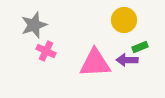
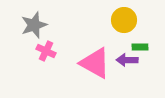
green rectangle: rotated 21 degrees clockwise
pink triangle: rotated 32 degrees clockwise
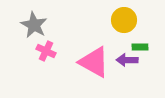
gray star: rotated 24 degrees counterclockwise
pink triangle: moved 1 px left, 1 px up
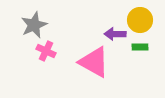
yellow circle: moved 16 px right
gray star: rotated 20 degrees clockwise
purple arrow: moved 12 px left, 26 px up
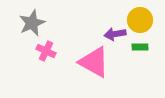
gray star: moved 2 px left, 2 px up
purple arrow: rotated 10 degrees counterclockwise
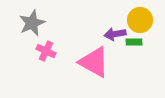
green rectangle: moved 6 px left, 5 px up
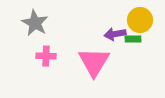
gray star: moved 3 px right; rotated 20 degrees counterclockwise
green rectangle: moved 1 px left, 3 px up
pink cross: moved 5 px down; rotated 24 degrees counterclockwise
pink triangle: rotated 32 degrees clockwise
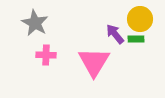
yellow circle: moved 1 px up
purple arrow: rotated 60 degrees clockwise
green rectangle: moved 3 px right
pink cross: moved 1 px up
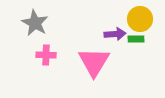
purple arrow: rotated 125 degrees clockwise
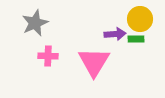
gray star: rotated 20 degrees clockwise
pink cross: moved 2 px right, 1 px down
